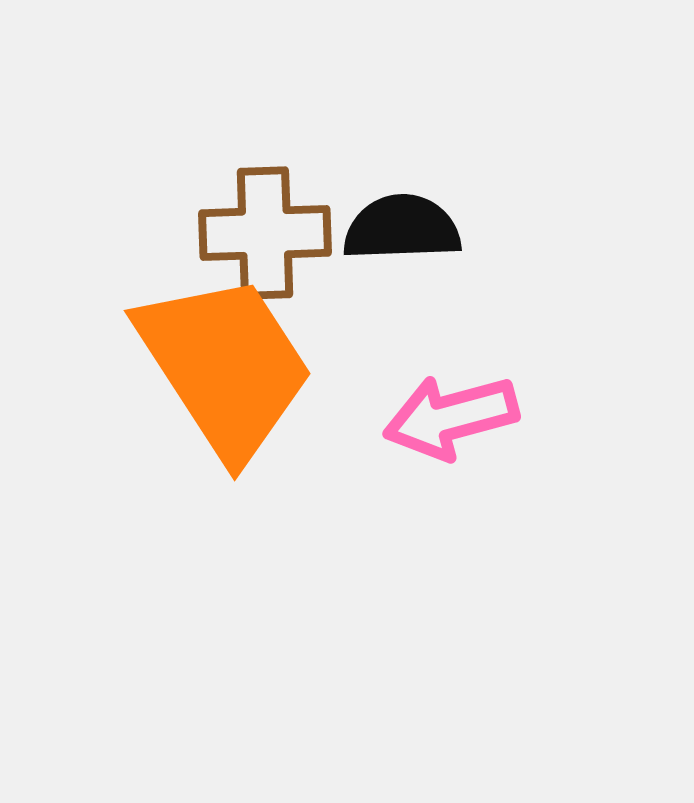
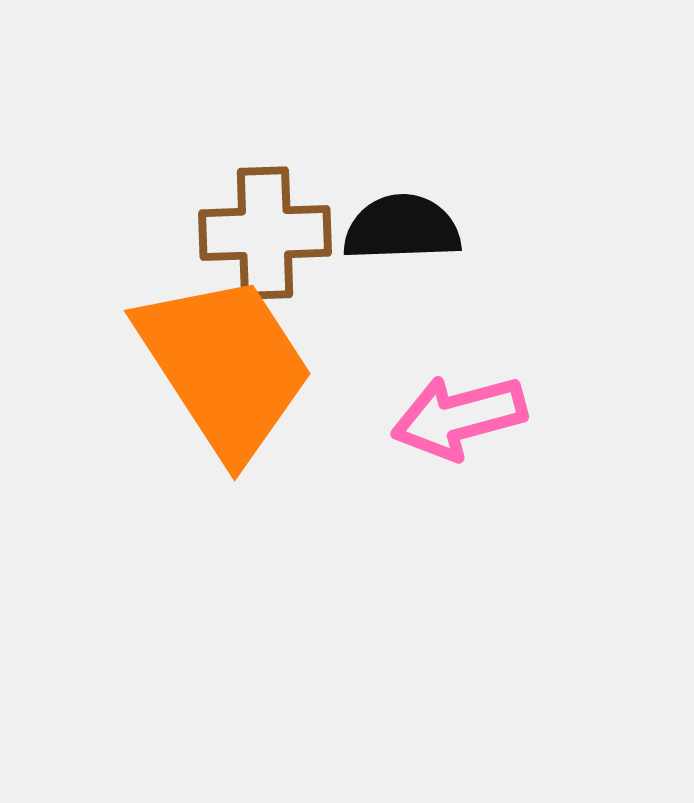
pink arrow: moved 8 px right
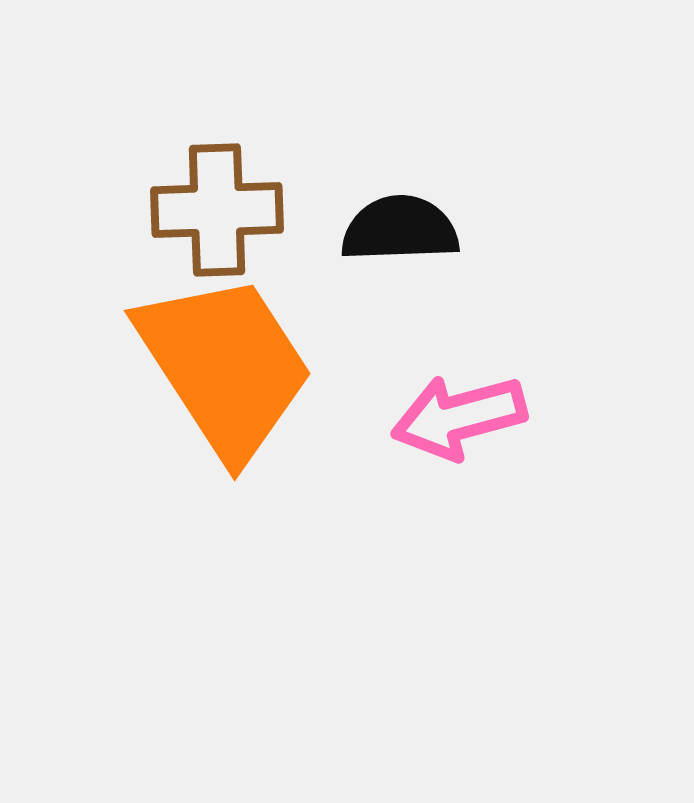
black semicircle: moved 2 px left, 1 px down
brown cross: moved 48 px left, 23 px up
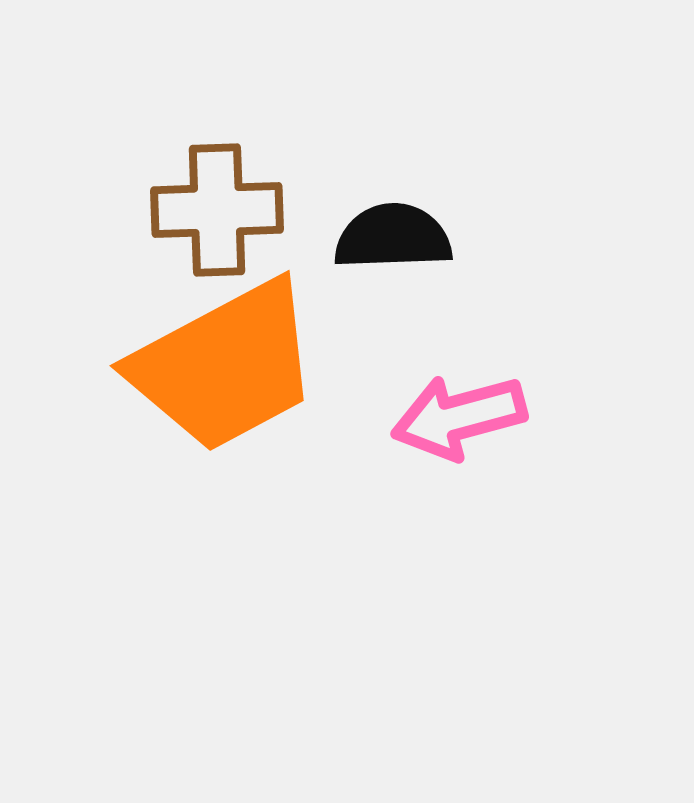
black semicircle: moved 7 px left, 8 px down
orange trapezoid: rotated 95 degrees clockwise
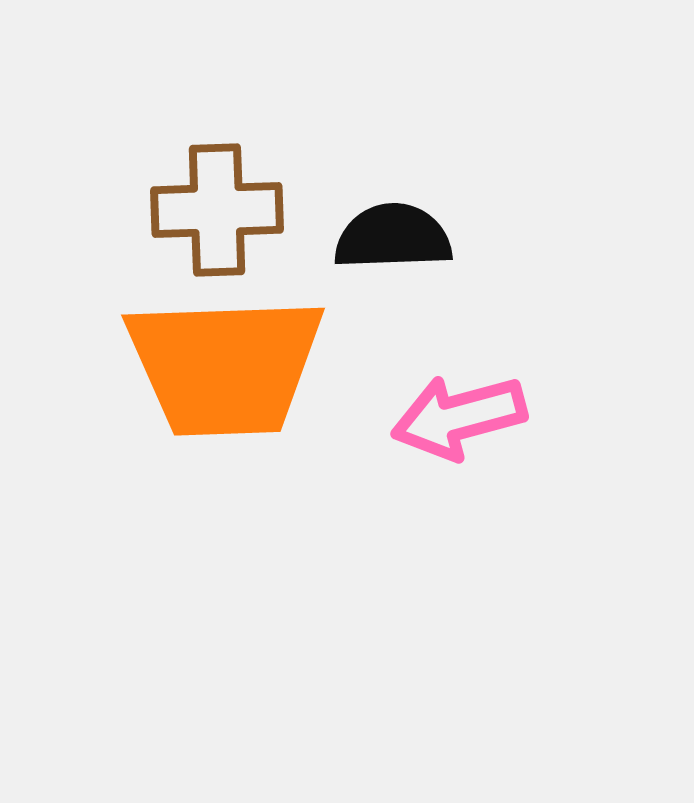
orange trapezoid: rotated 26 degrees clockwise
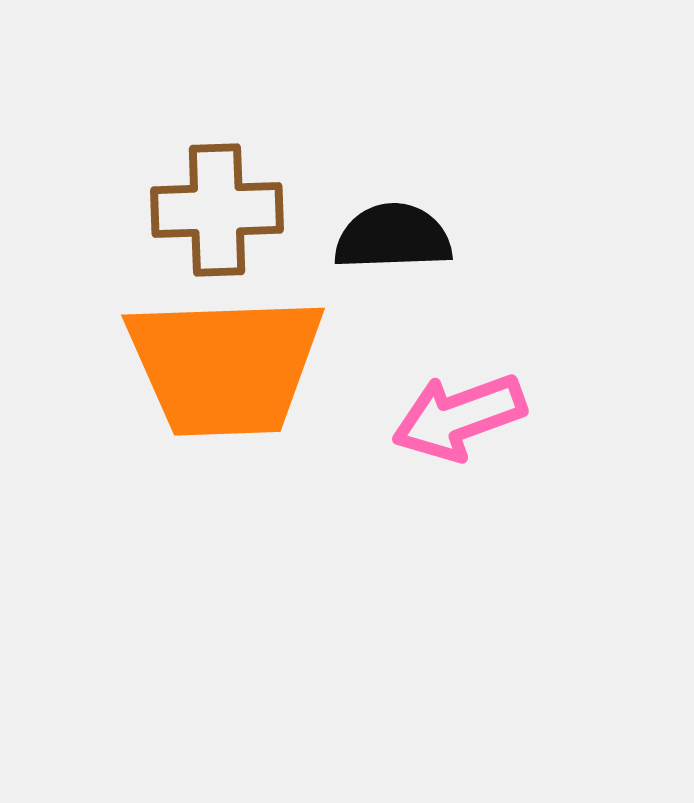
pink arrow: rotated 5 degrees counterclockwise
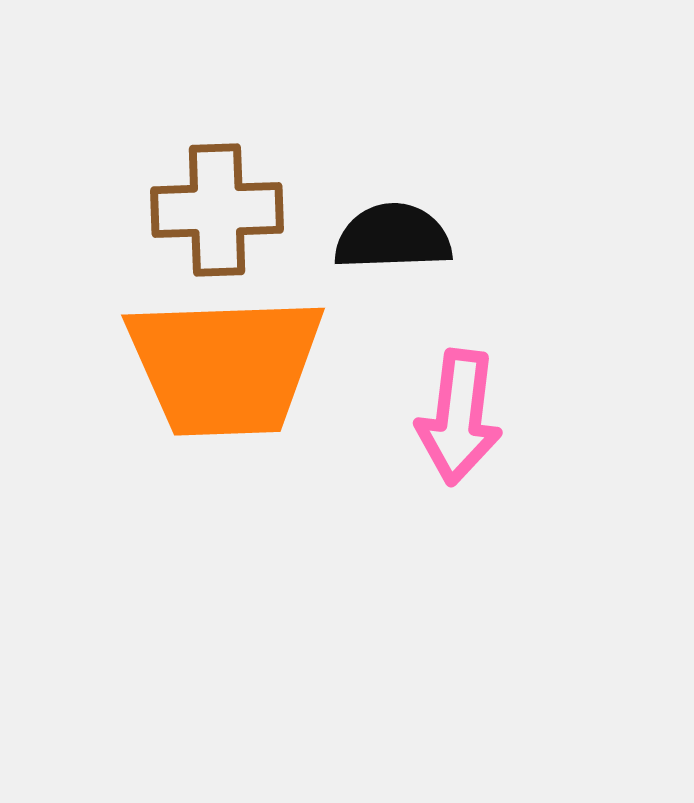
pink arrow: rotated 63 degrees counterclockwise
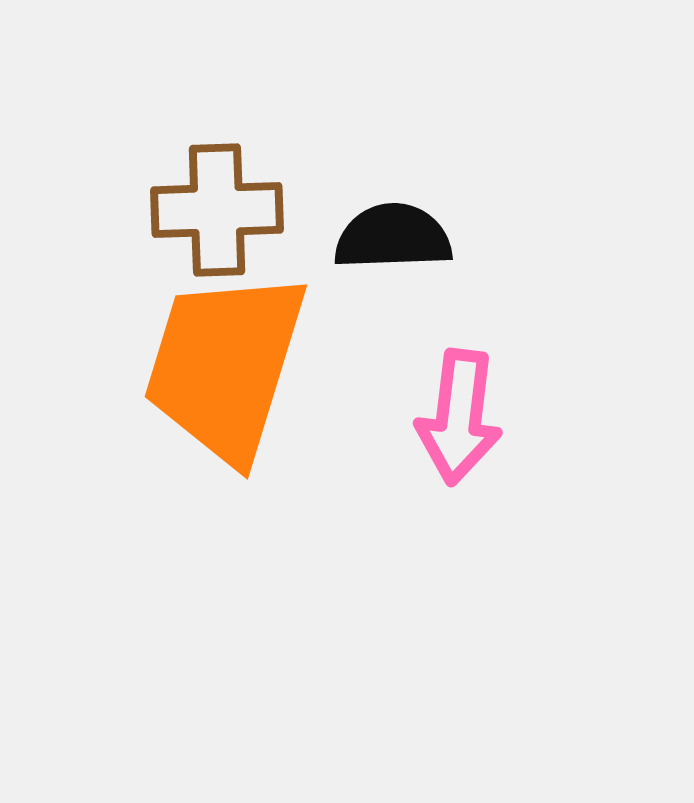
orange trapezoid: rotated 109 degrees clockwise
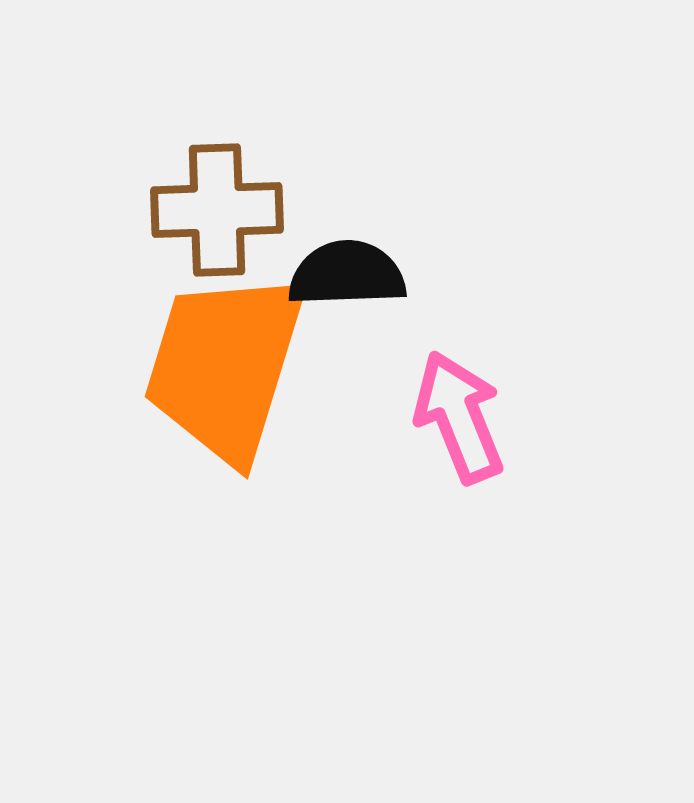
black semicircle: moved 46 px left, 37 px down
pink arrow: rotated 151 degrees clockwise
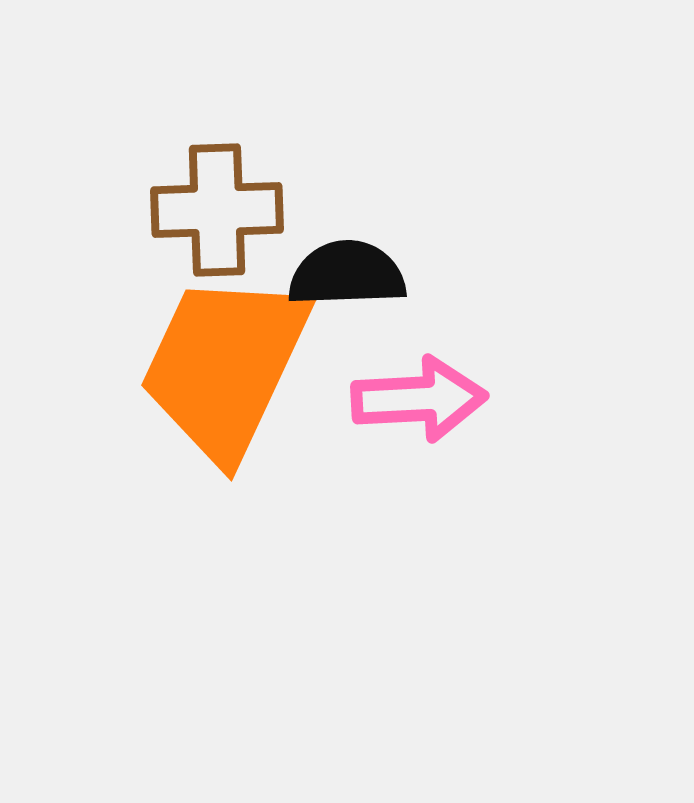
orange trapezoid: rotated 8 degrees clockwise
pink arrow: moved 40 px left, 18 px up; rotated 109 degrees clockwise
